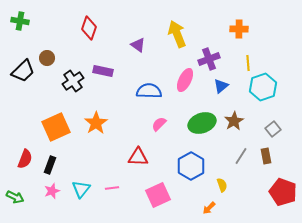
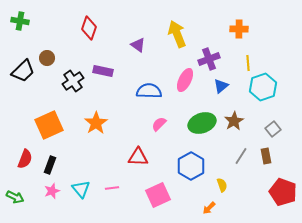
orange square: moved 7 px left, 2 px up
cyan triangle: rotated 18 degrees counterclockwise
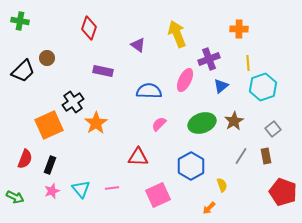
black cross: moved 21 px down
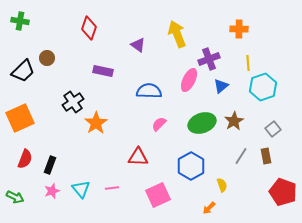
pink ellipse: moved 4 px right
orange square: moved 29 px left, 7 px up
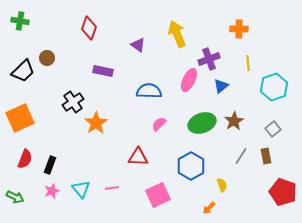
cyan hexagon: moved 11 px right
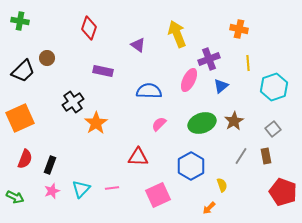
orange cross: rotated 12 degrees clockwise
cyan triangle: rotated 24 degrees clockwise
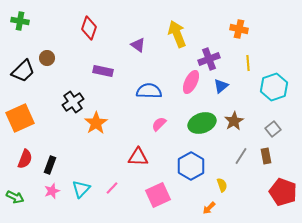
pink ellipse: moved 2 px right, 2 px down
pink line: rotated 40 degrees counterclockwise
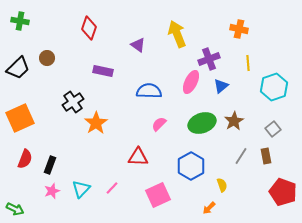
black trapezoid: moved 5 px left, 3 px up
green arrow: moved 12 px down
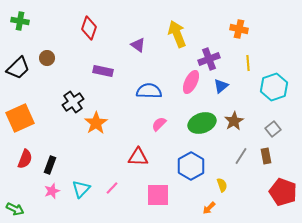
pink square: rotated 25 degrees clockwise
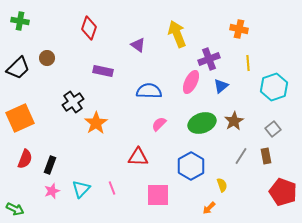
pink line: rotated 64 degrees counterclockwise
